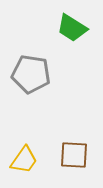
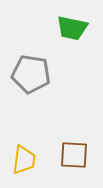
green trapezoid: rotated 20 degrees counterclockwise
yellow trapezoid: rotated 28 degrees counterclockwise
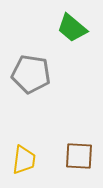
green trapezoid: rotated 28 degrees clockwise
brown square: moved 5 px right, 1 px down
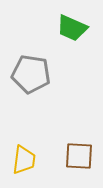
green trapezoid: rotated 16 degrees counterclockwise
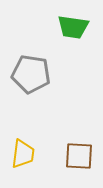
green trapezoid: moved 1 px right, 1 px up; rotated 16 degrees counterclockwise
yellow trapezoid: moved 1 px left, 6 px up
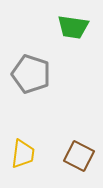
gray pentagon: rotated 9 degrees clockwise
brown square: rotated 24 degrees clockwise
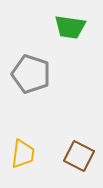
green trapezoid: moved 3 px left
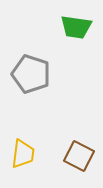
green trapezoid: moved 6 px right
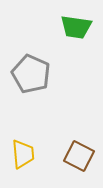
gray pentagon: rotated 6 degrees clockwise
yellow trapezoid: rotated 12 degrees counterclockwise
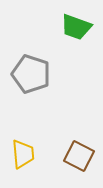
green trapezoid: rotated 12 degrees clockwise
gray pentagon: rotated 6 degrees counterclockwise
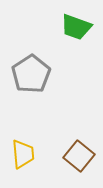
gray pentagon: rotated 21 degrees clockwise
brown square: rotated 12 degrees clockwise
